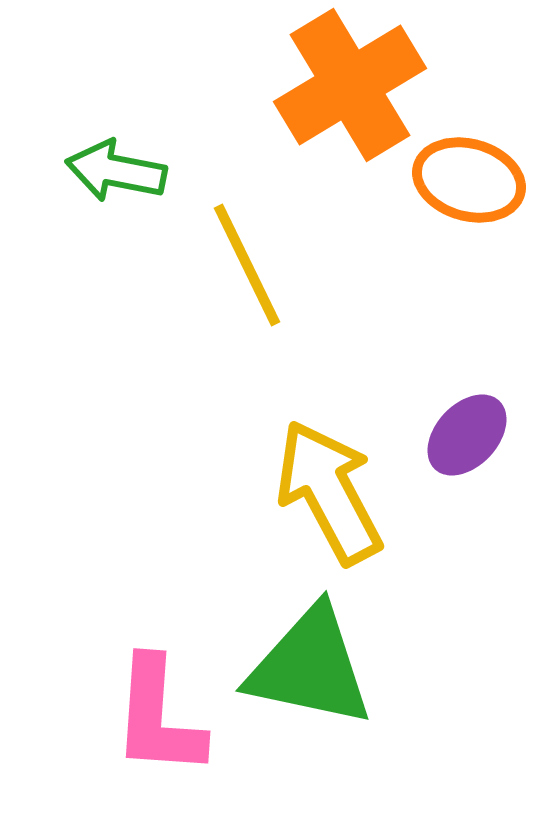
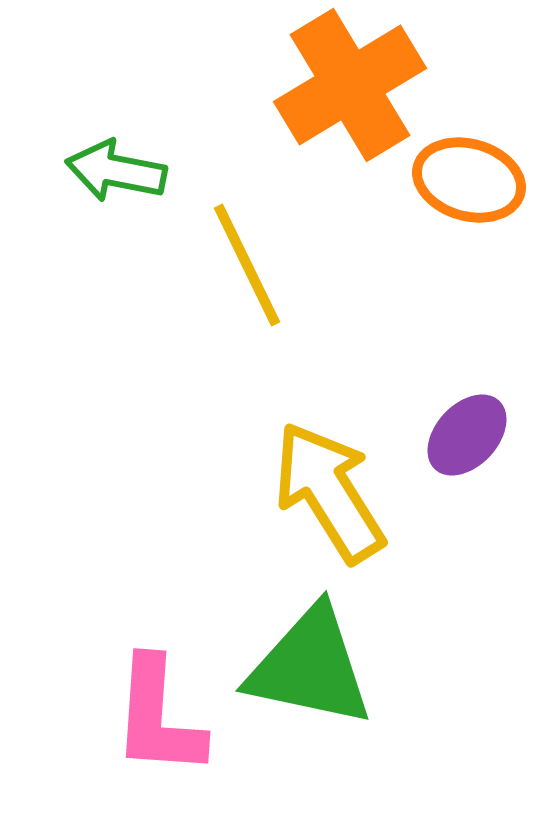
yellow arrow: rotated 4 degrees counterclockwise
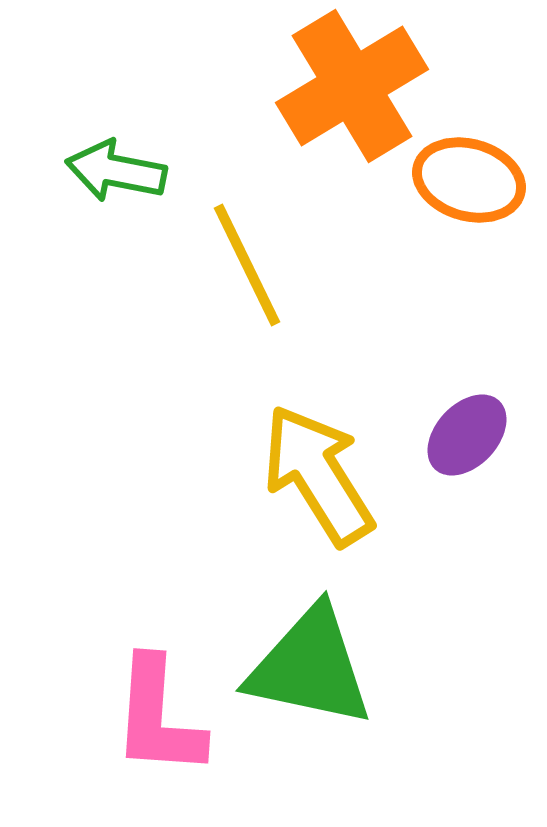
orange cross: moved 2 px right, 1 px down
yellow arrow: moved 11 px left, 17 px up
